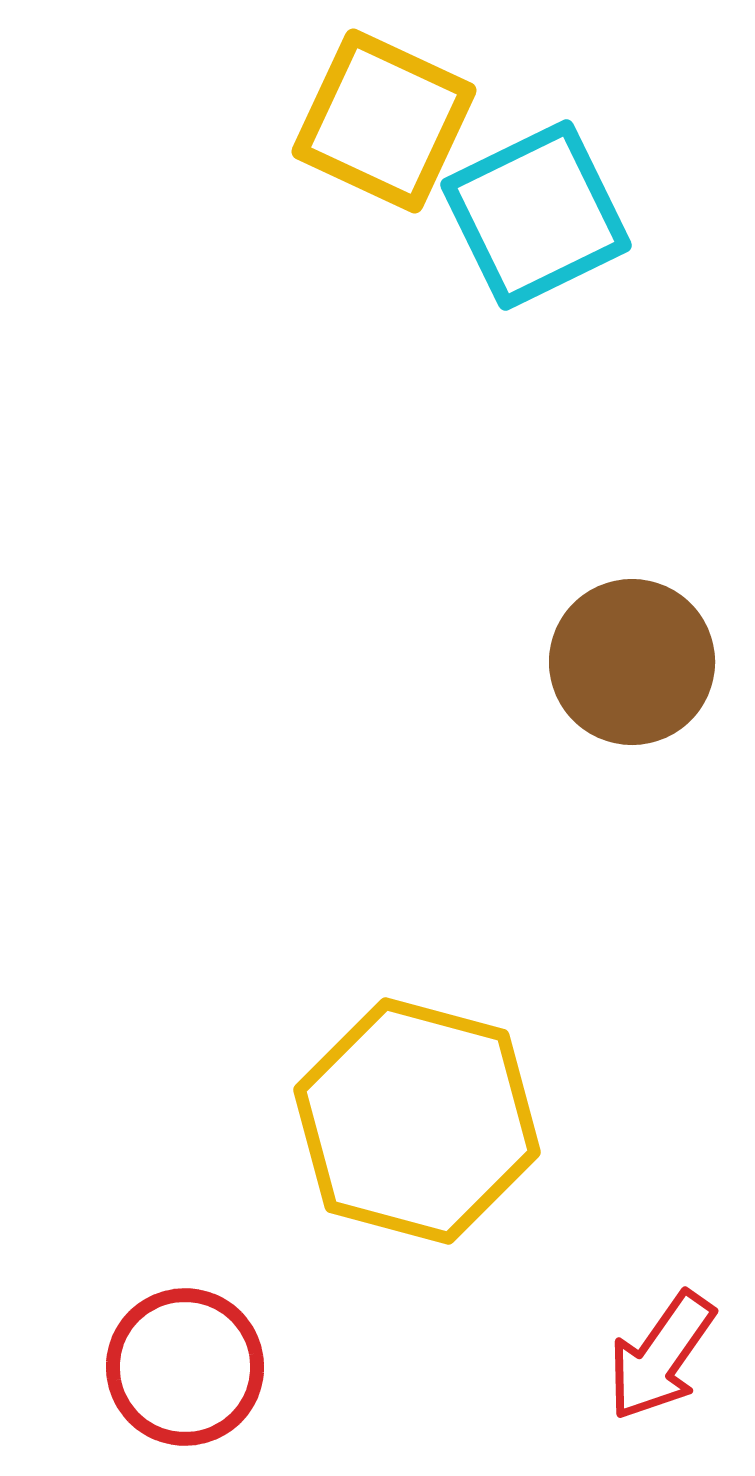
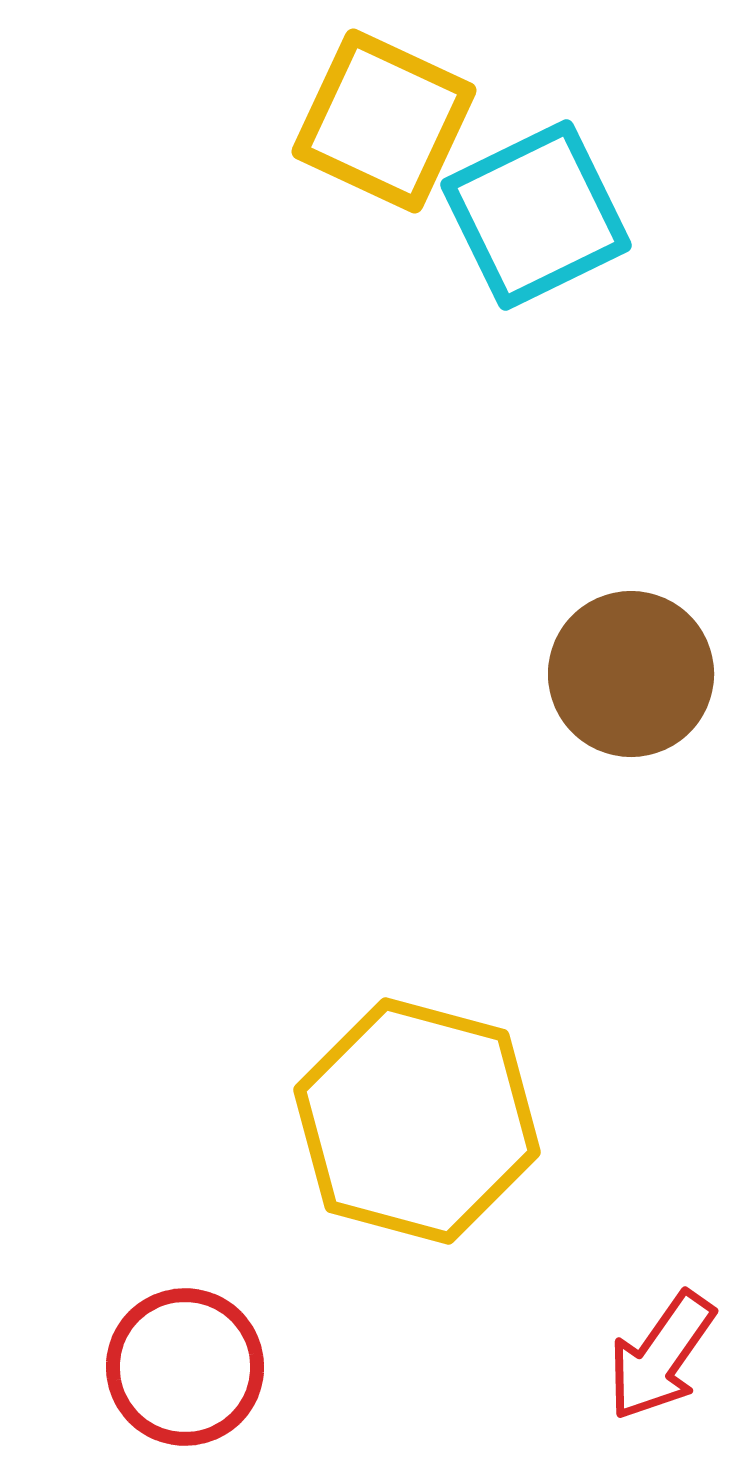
brown circle: moved 1 px left, 12 px down
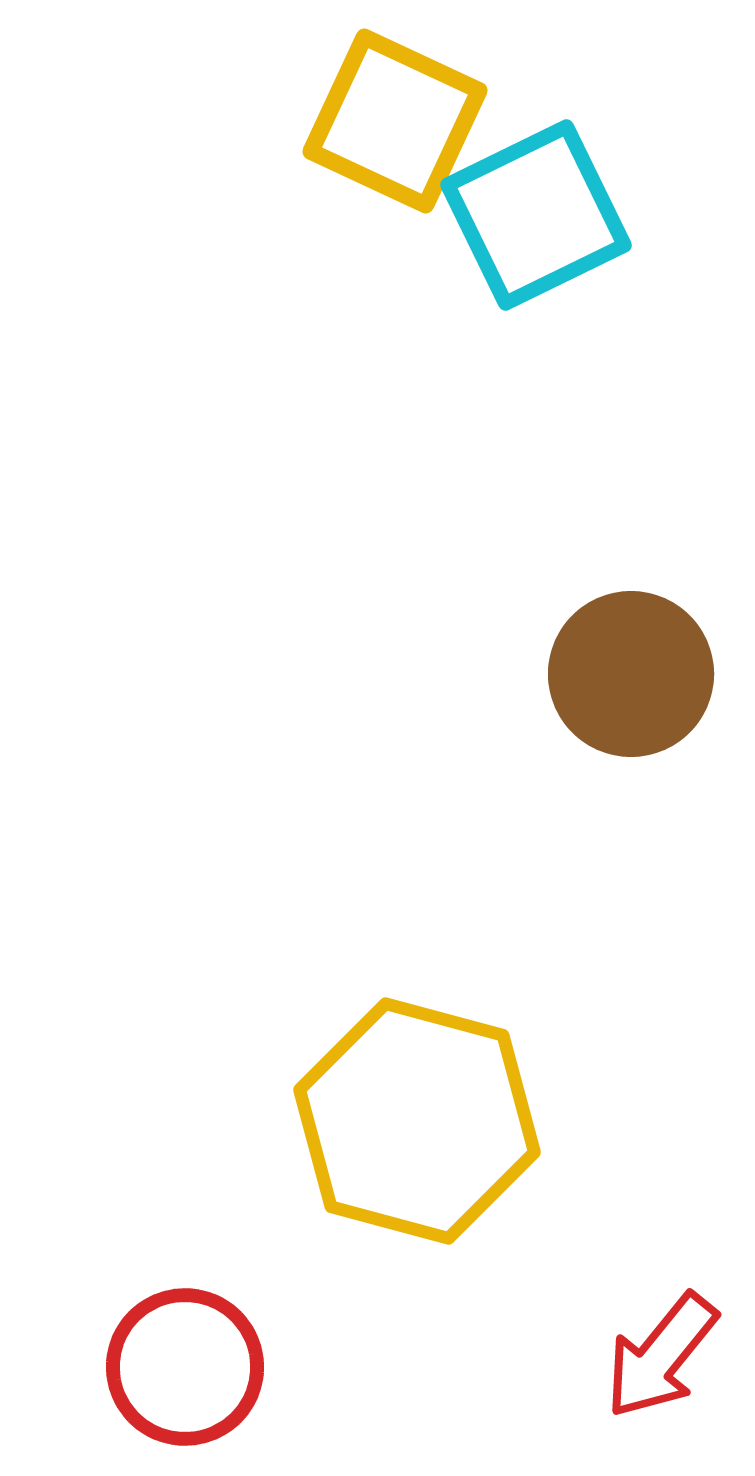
yellow square: moved 11 px right
red arrow: rotated 4 degrees clockwise
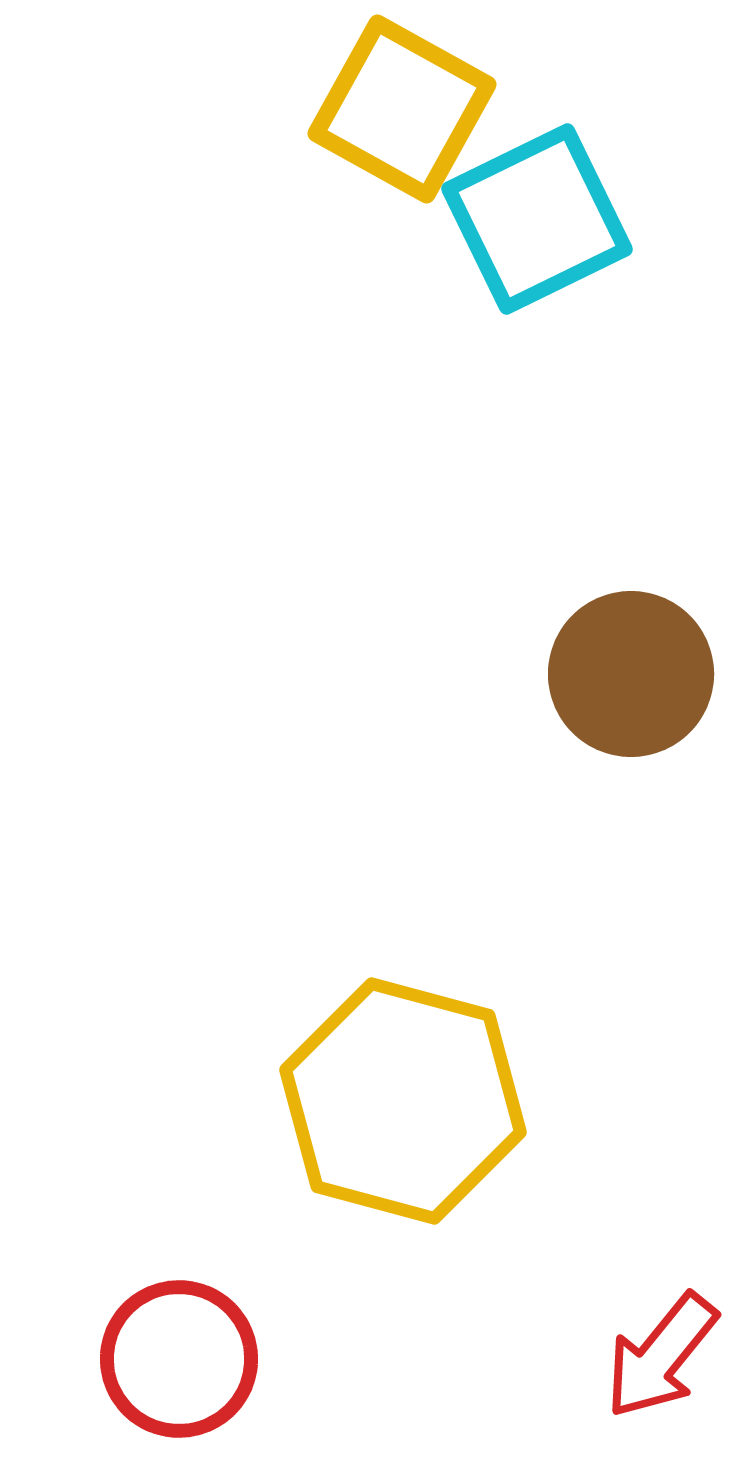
yellow square: moved 7 px right, 12 px up; rotated 4 degrees clockwise
cyan square: moved 1 px right, 4 px down
yellow hexagon: moved 14 px left, 20 px up
red circle: moved 6 px left, 8 px up
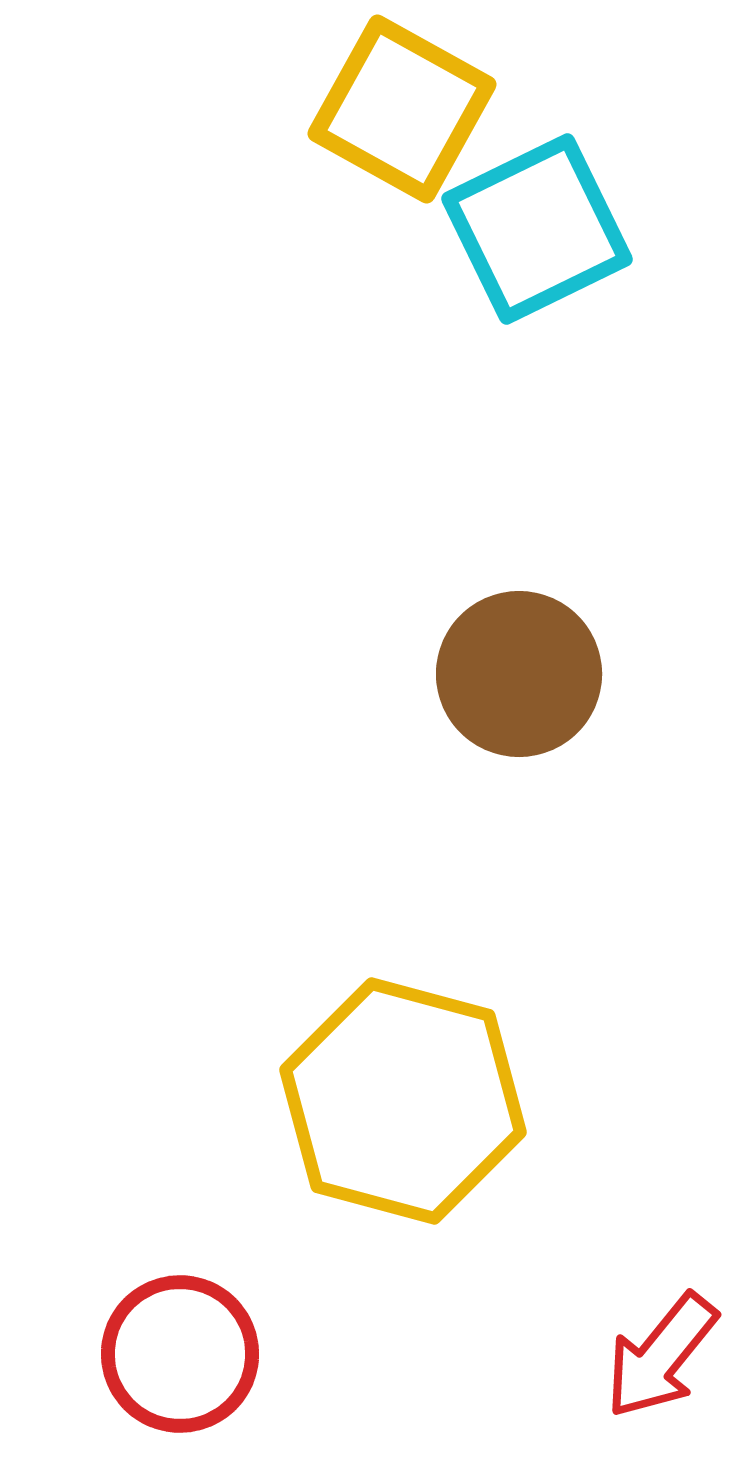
cyan square: moved 10 px down
brown circle: moved 112 px left
red circle: moved 1 px right, 5 px up
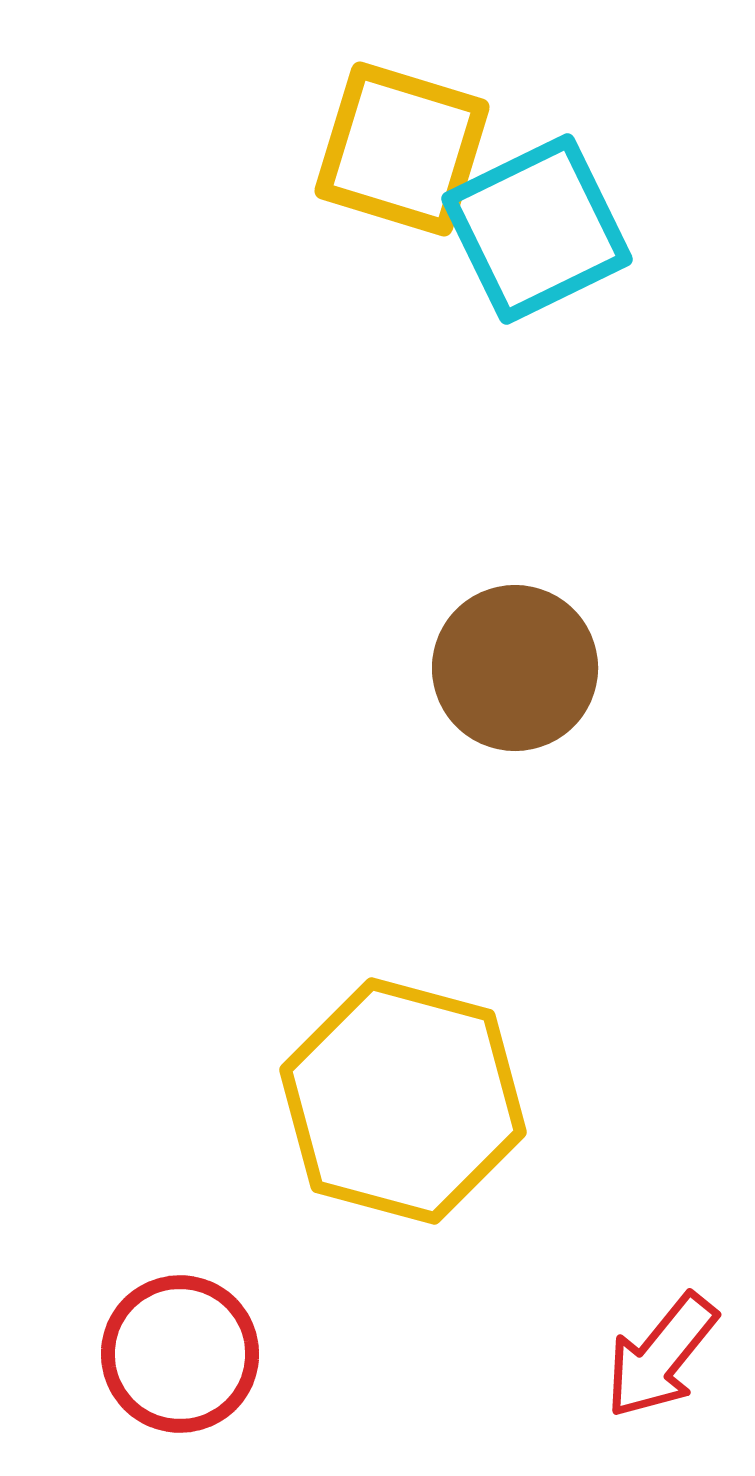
yellow square: moved 40 px down; rotated 12 degrees counterclockwise
brown circle: moved 4 px left, 6 px up
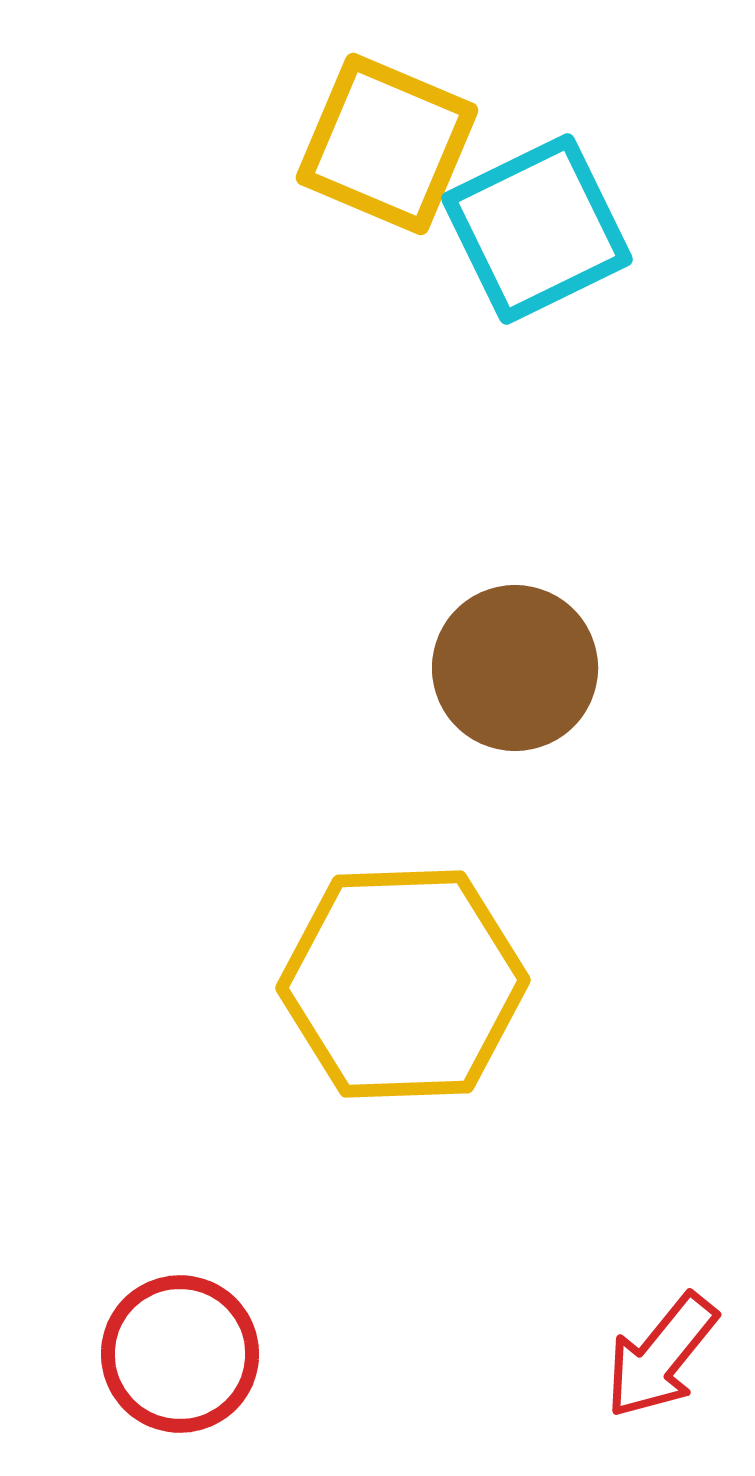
yellow square: moved 15 px left, 5 px up; rotated 6 degrees clockwise
yellow hexagon: moved 117 px up; rotated 17 degrees counterclockwise
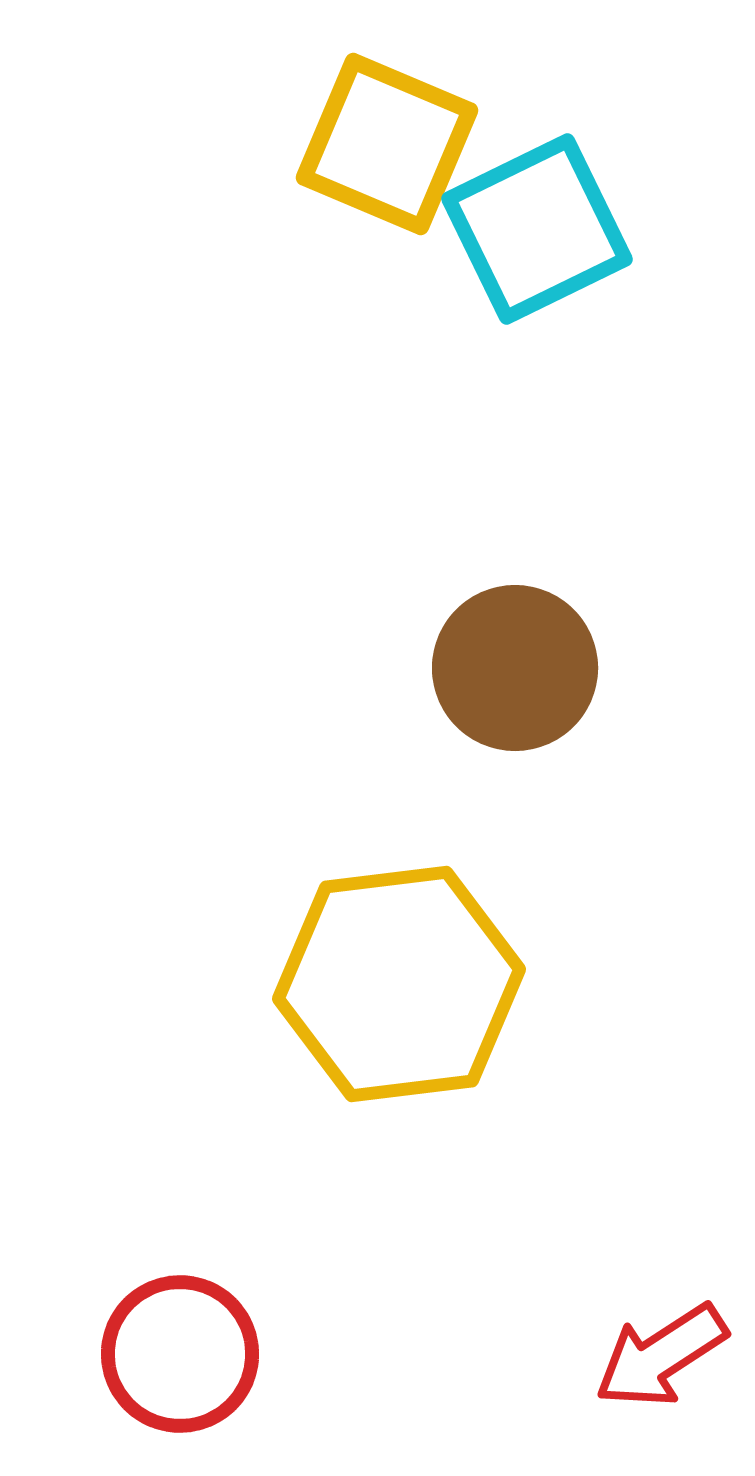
yellow hexagon: moved 4 px left; rotated 5 degrees counterclockwise
red arrow: rotated 18 degrees clockwise
